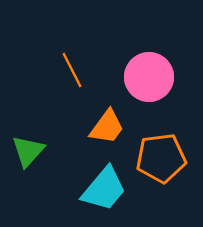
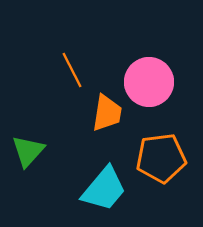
pink circle: moved 5 px down
orange trapezoid: moved 14 px up; rotated 27 degrees counterclockwise
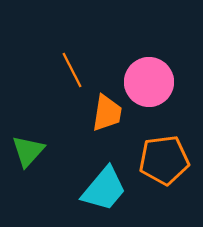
orange pentagon: moved 3 px right, 2 px down
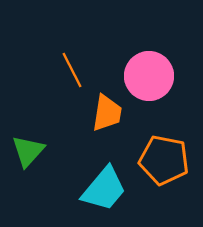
pink circle: moved 6 px up
orange pentagon: rotated 18 degrees clockwise
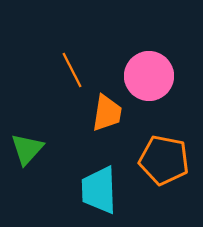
green triangle: moved 1 px left, 2 px up
cyan trapezoid: moved 5 px left, 1 px down; rotated 138 degrees clockwise
